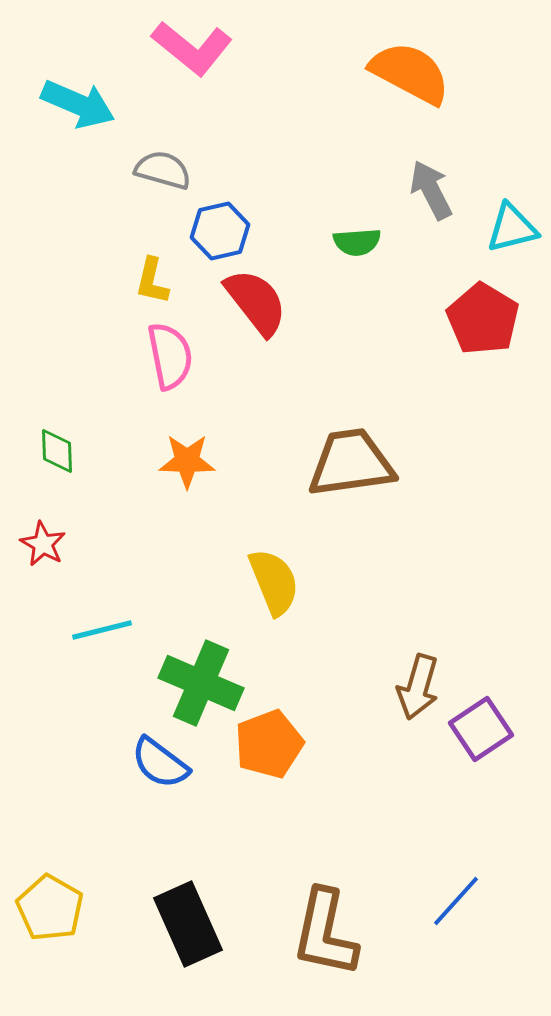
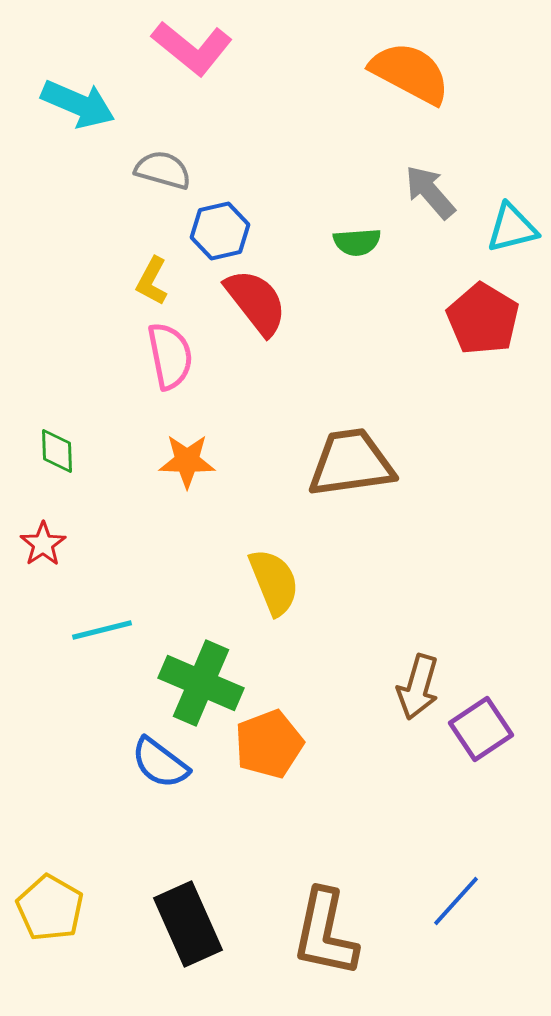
gray arrow: moved 1 px left, 2 px down; rotated 14 degrees counterclockwise
yellow L-shape: rotated 15 degrees clockwise
red star: rotated 9 degrees clockwise
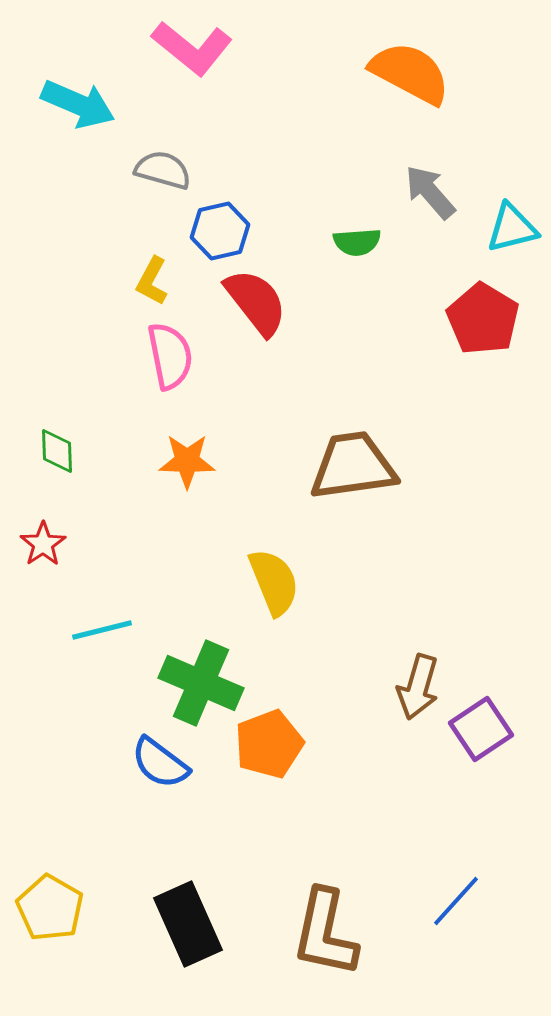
brown trapezoid: moved 2 px right, 3 px down
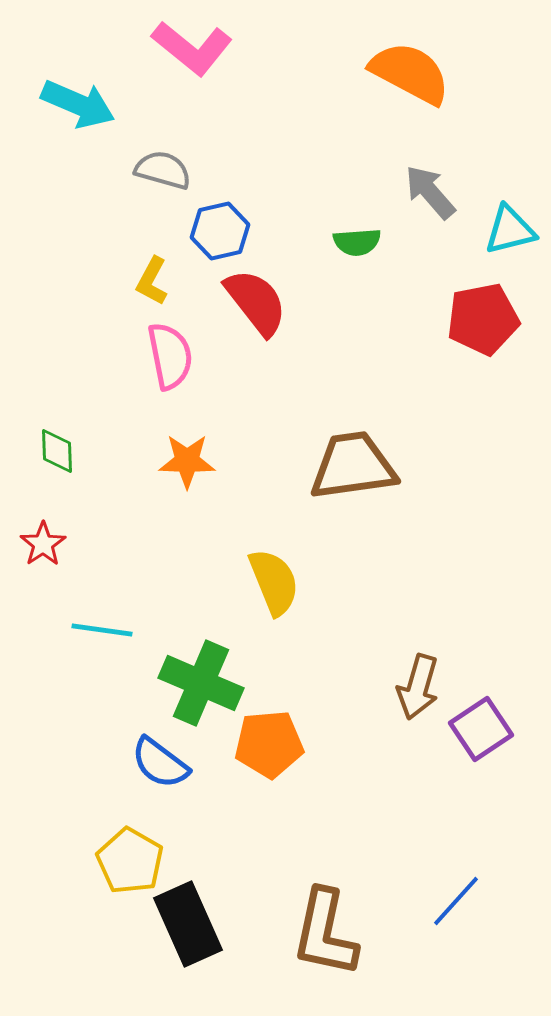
cyan triangle: moved 2 px left, 2 px down
red pentagon: rotated 30 degrees clockwise
cyan line: rotated 22 degrees clockwise
orange pentagon: rotated 16 degrees clockwise
yellow pentagon: moved 80 px right, 47 px up
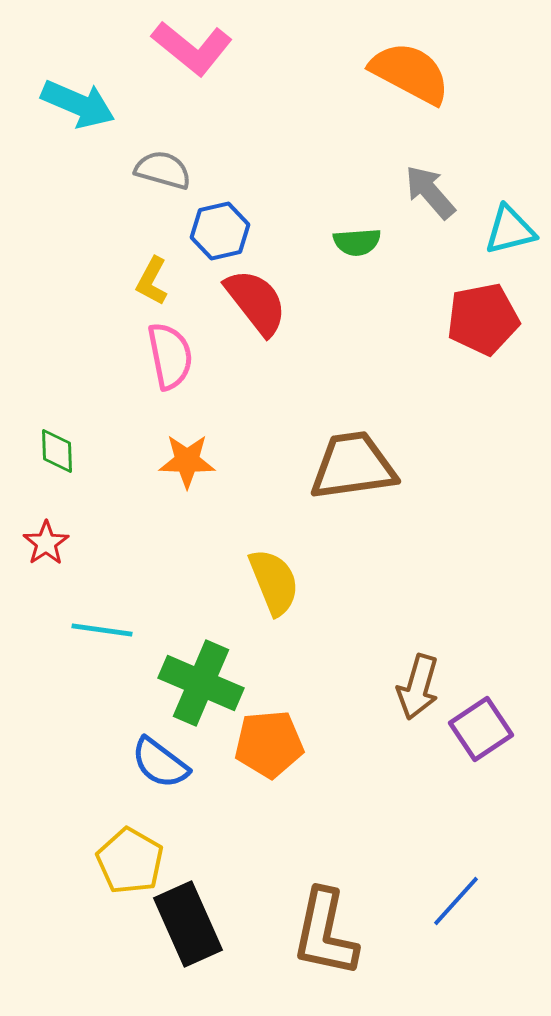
red star: moved 3 px right, 1 px up
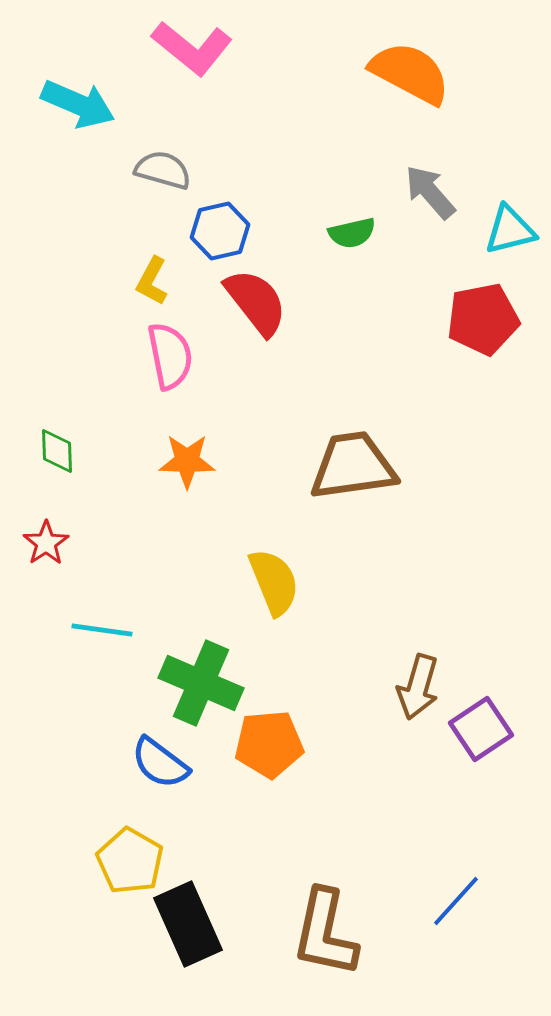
green semicircle: moved 5 px left, 9 px up; rotated 9 degrees counterclockwise
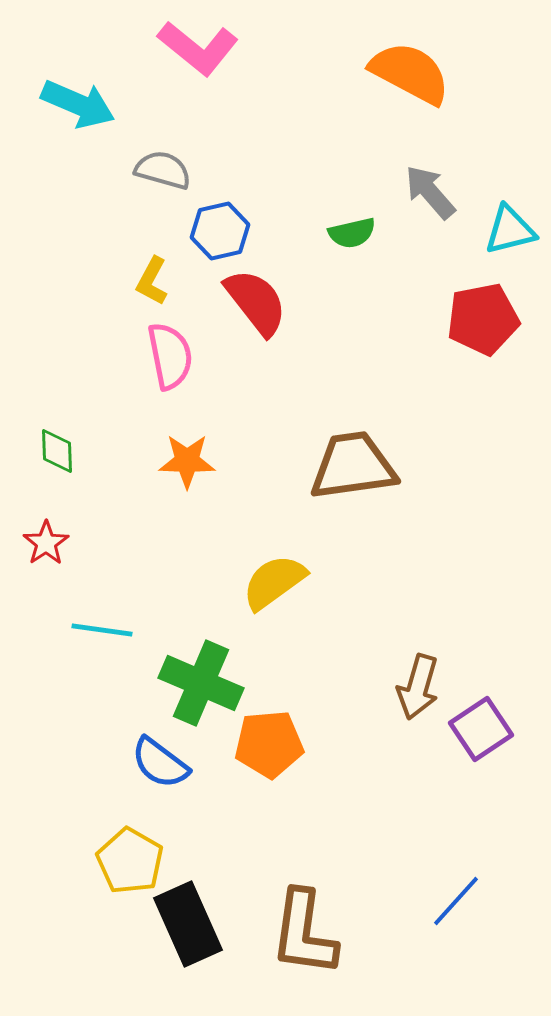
pink L-shape: moved 6 px right
yellow semicircle: rotated 104 degrees counterclockwise
brown L-shape: moved 21 px left; rotated 4 degrees counterclockwise
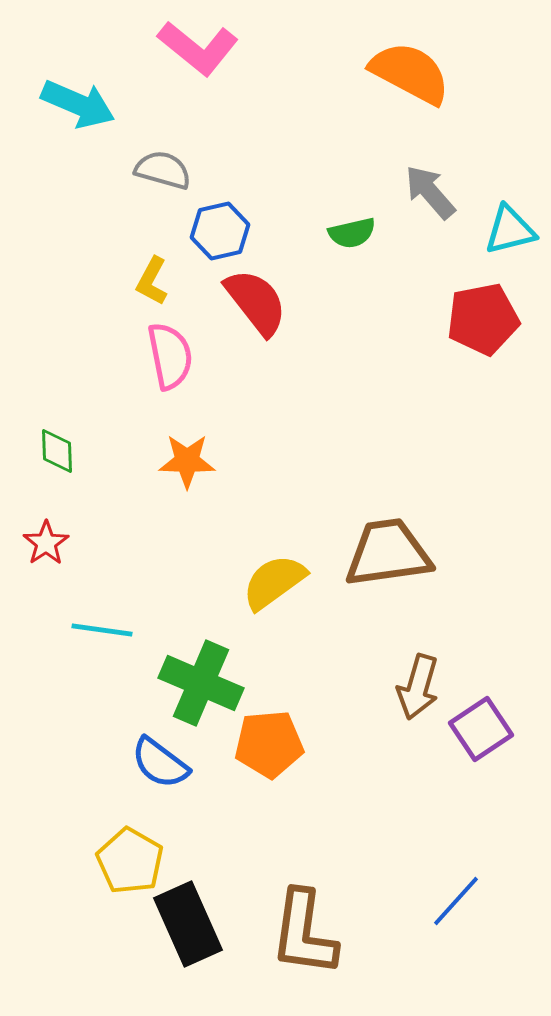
brown trapezoid: moved 35 px right, 87 px down
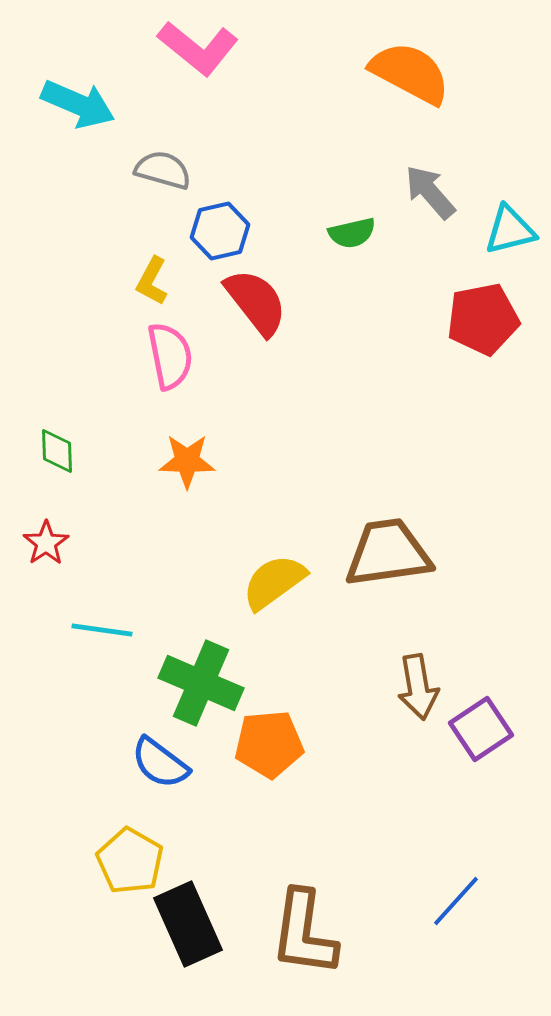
brown arrow: rotated 26 degrees counterclockwise
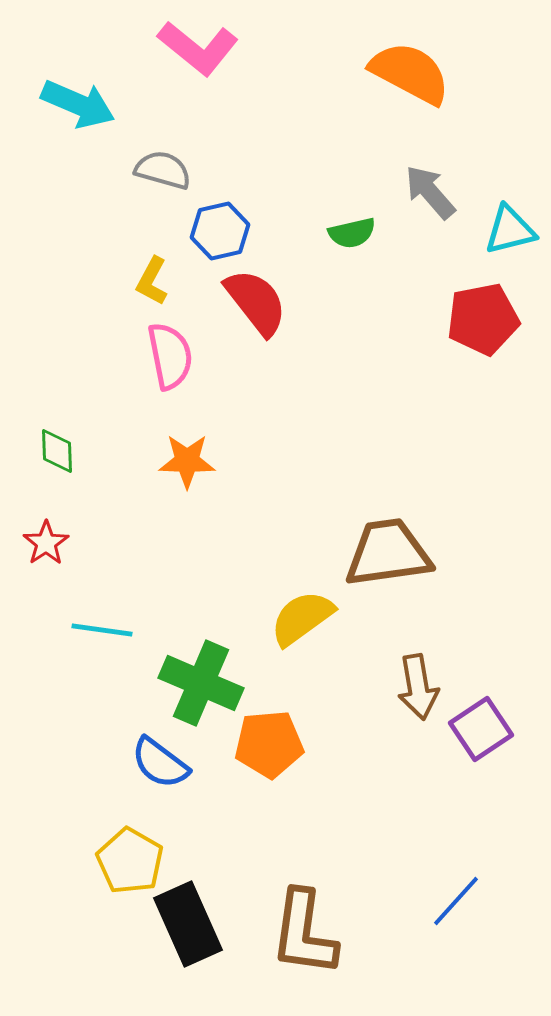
yellow semicircle: moved 28 px right, 36 px down
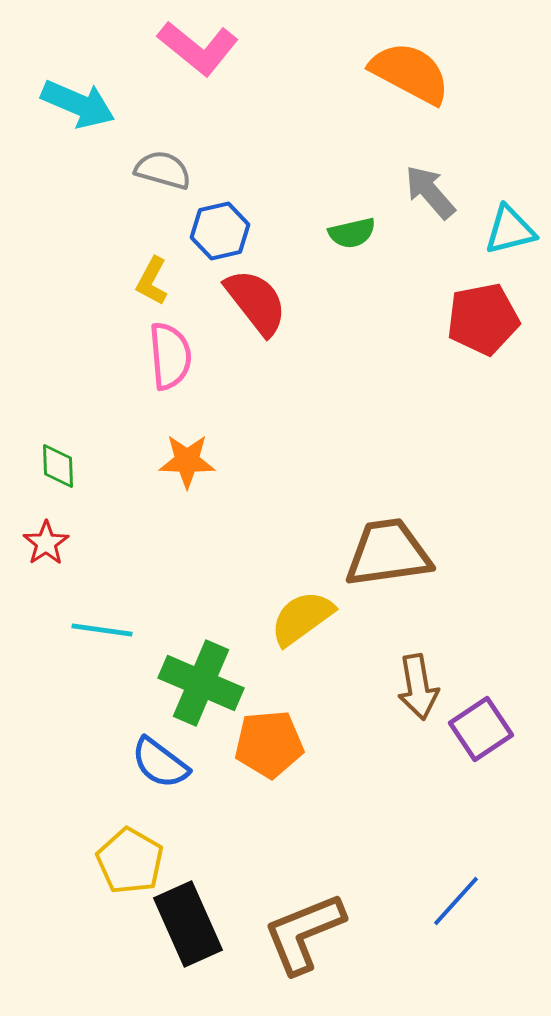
pink semicircle: rotated 6 degrees clockwise
green diamond: moved 1 px right, 15 px down
brown L-shape: rotated 60 degrees clockwise
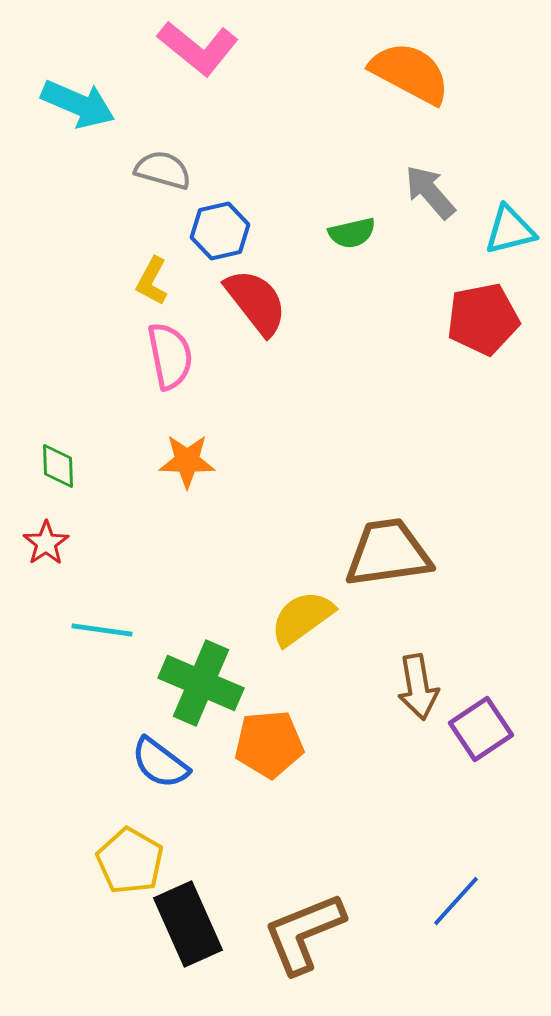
pink semicircle: rotated 6 degrees counterclockwise
